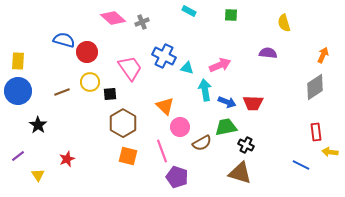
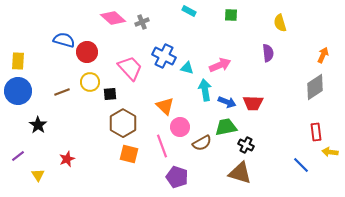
yellow semicircle: moved 4 px left
purple semicircle: rotated 78 degrees clockwise
pink trapezoid: rotated 8 degrees counterclockwise
pink line: moved 5 px up
orange square: moved 1 px right, 2 px up
blue line: rotated 18 degrees clockwise
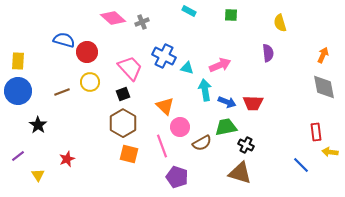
gray diamond: moved 9 px right; rotated 68 degrees counterclockwise
black square: moved 13 px right; rotated 16 degrees counterclockwise
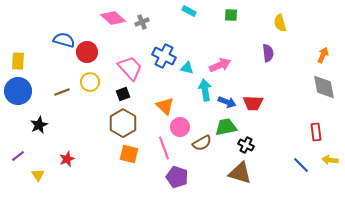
black star: moved 1 px right; rotated 12 degrees clockwise
pink line: moved 2 px right, 2 px down
yellow arrow: moved 8 px down
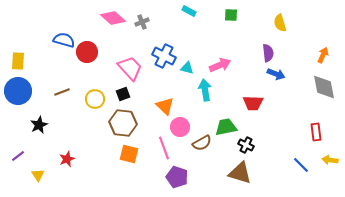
yellow circle: moved 5 px right, 17 px down
blue arrow: moved 49 px right, 28 px up
brown hexagon: rotated 24 degrees counterclockwise
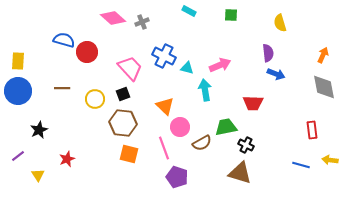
brown line: moved 4 px up; rotated 21 degrees clockwise
black star: moved 5 px down
red rectangle: moved 4 px left, 2 px up
blue line: rotated 30 degrees counterclockwise
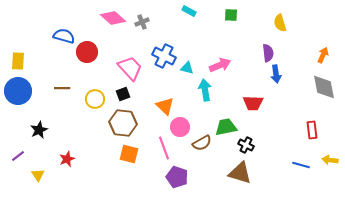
blue semicircle: moved 4 px up
blue arrow: rotated 60 degrees clockwise
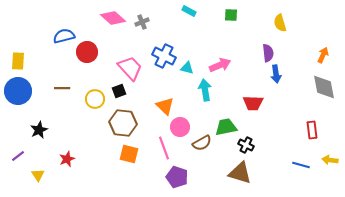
blue semicircle: rotated 30 degrees counterclockwise
black square: moved 4 px left, 3 px up
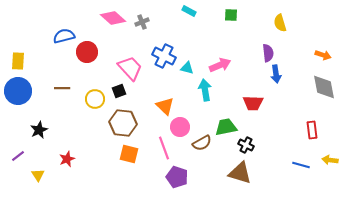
orange arrow: rotated 84 degrees clockwise
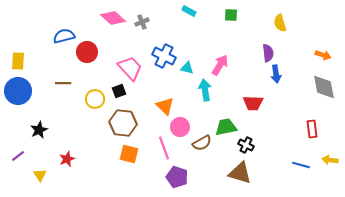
pink arrow: rotated 35 degrees counterclockwise
brown line: moved 1 px right, 5 px up
red rectangle: moved 1 px up
yellow triangle: moved 2 px right
